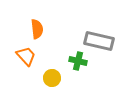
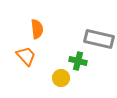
gray rectangle: moved 2 px up
yellow circle: moved 9 px right
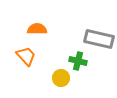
orange semicircle: rotated 84 degrees counterclockwise
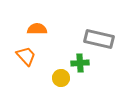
green cross: moved 2 px right, 2 px down; rotated 18 degrees counterclockwise
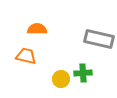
orange trapezoid: rotated 35 degrees counterclockwise
green cross: moved 3 px right, 10 px down
yellow circle: moved 1 px down
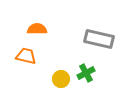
green cross: moved 3 px right; rotated 24 degrees counterclockwise
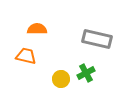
gray rectangle: moved 2 px left
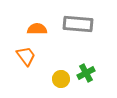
gray rectangle: moved 19 px left, 15 px up; rotated 8 degrees counterclockwise
orange trapezoid: rotated 40 degrees clockwise
